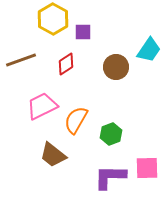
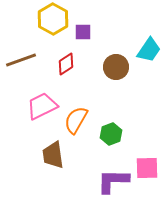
brown trapezoid: rotated 44 degrees clockwise
purple L-shape: moved 3 px right, 4 px down
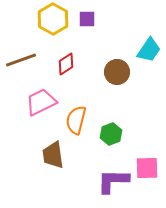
purple square: moved 4 px right, 13 px up
brown circle: moved 1 px right, 5 px down
pink trapezoid: moved 1 px left, 4 px up
orange semicircle: rotated 16 degrees counterclockwise
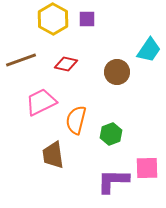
red diamond: rotated 45 degrees clockwise
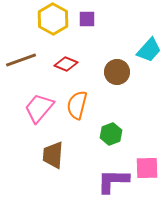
cyan trapezoid: rotated 8 degrees clockwise
red diamond: rotated 10 degrees clockwise
pink trapezoid: moved 2 px left, 6 px down; rotated 24 degrees counterclockwise
orange semicircle: moved 1 px right, 15 px up
brown trapezoid: rotated 12 degrees clockwise
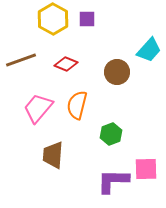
pink trapezoid: moved 1 px left
pink square: moved 1 px left, 1 px down
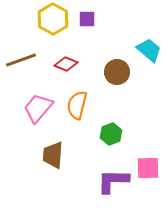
cyan trapezoid: rotated 92 degrees counterclockwise
pink square: moved 2 px right, 1 px up
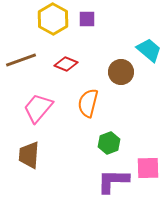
brown circle: moved 4 px right
orange semicircle: moved 11 px right, 2 px up
green hexagon: moved 2 px left, 9 px down
brown trapezoid: moved 24 px left
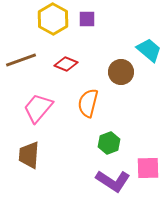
purple L-shape: rotated 148 degrees counterclockwise
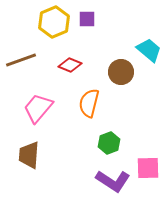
yellow hexagon: moved 1 px right, 3 px down; rotated 8 degrees clockwise
red diamond: moved 4 px right, 1 px down
orange semicircle: moved 1 px right
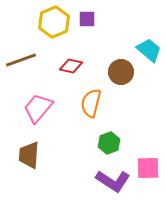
red diamond: moved 1 px right, 1 px down; rotated 10 degrees counterclockwise
orange semicircle: moved 2 px right
